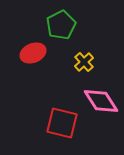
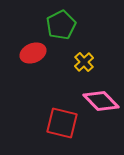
pink diamond: rotated 12 degrees counterclockwise
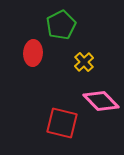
red ellipse: rotated 65 degrees counterclockwise
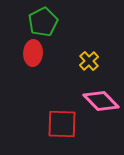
green pentagon: moved 18 px left, 3 px up
yellow cross: moved 5 px right, 1 px up
red square: moved 1 px down; rotated 12 degrees counterclockwise
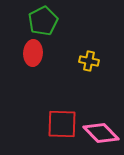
green pentagon: moved 1 px up
yellow cross: rotated 36 degrees counterclockwise
pink diamond: moved 32 px down
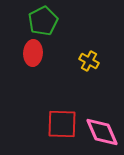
yellow cross: rotated 18 degrees clockwise
pink diamond: moved 1 px right, 1 px up; rotated 21 degrees clockwise
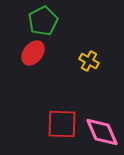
red ellipse: rotated 35 degrees clockwise
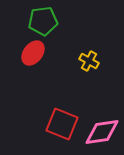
green pentagon: rotated 20 degrees clockwise
red square: rotated 20 degrees clockwise
pink diamond: rotated 75 degrees counterclockwise
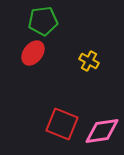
pink diamond: moved 1 px up
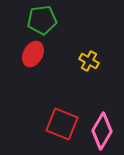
green pentagon: moved 1 px left, 1 px up
red ellipse: moved 1 px down; rotated 10 degrees counterclockwise
pink diamond: rotated 51 degrees counterclockwise
